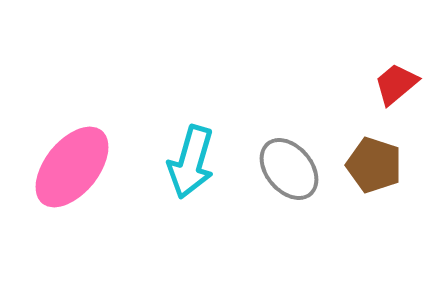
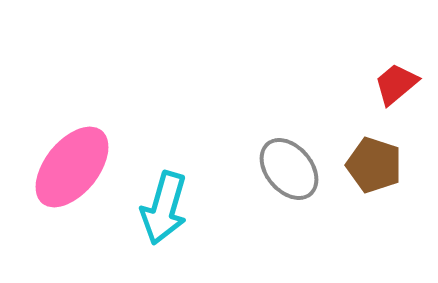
cyan arrow: moved 27 px left, 46 px down
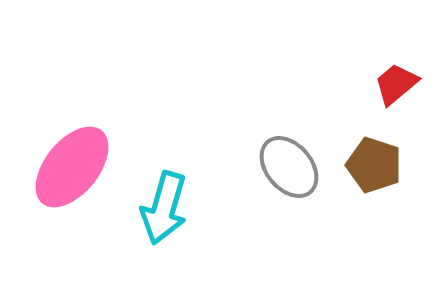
gray ellipse: moved 2 px up
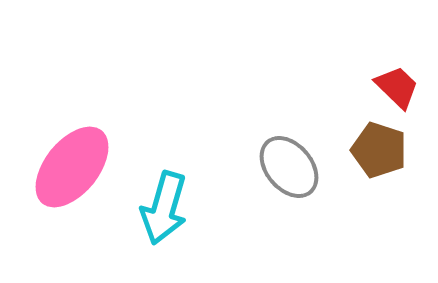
red trapezoid: moved 1 px right, 3 px down; rotated 84 degrees clockwise
brown pentagon: moved 5 px right, 15 px up
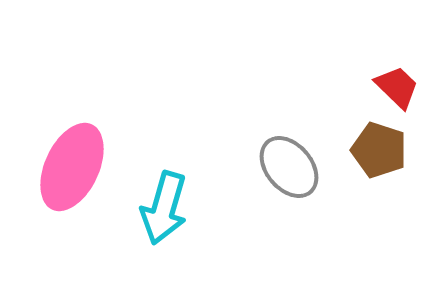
pink ellipse: rotated 14 degrees counterclockwise
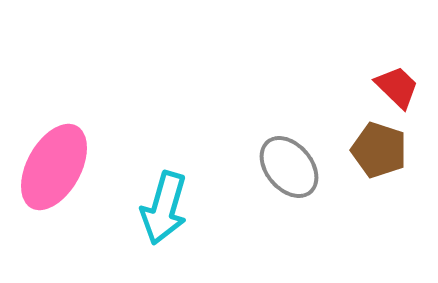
pink ellipse: moved 18 px left; rotated 4 degrees clockwise
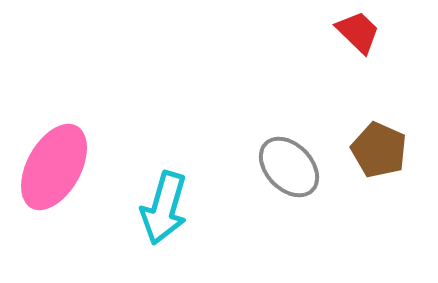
red trapezoid: moved 39 px left, 55 px up
brown pentagon: rotated 6 degrees clockwise
gray ellipse: rotated 4 degrees counterclockwise
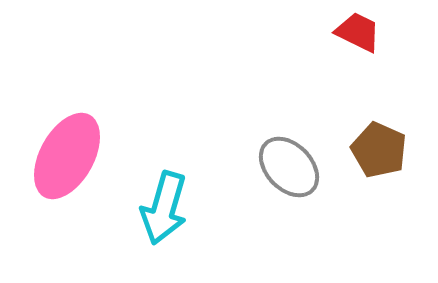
red trapezoid: rotated 18 degrees counterclockwise
pink ellipse: moved 13 px right, 11 px up
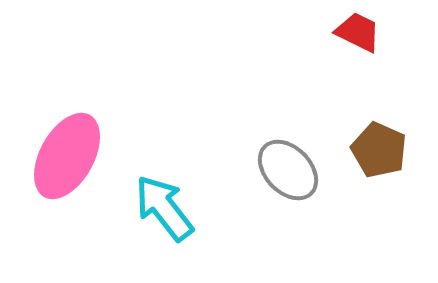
gray ellipse: moved 1 px left, 3 px down
cyan arrow: rotated 126 degrees clockwise
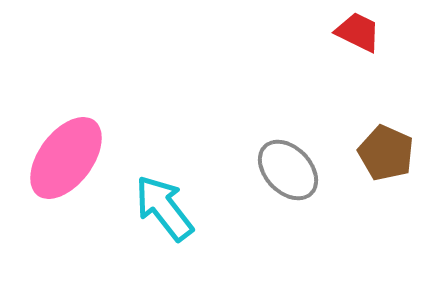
brown pentagon: moved 7 px right, 3 px down
pink ellipse: moved 1 px left, 2 px down; rotated 8 degrees clockwise
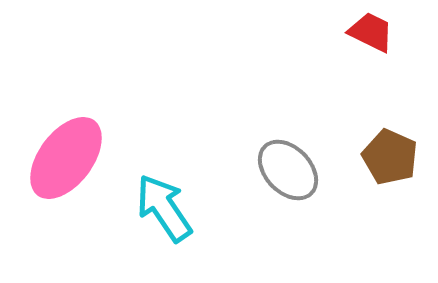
red trapezoid: moved 13 px right
brown pentagon: moved 4 px right, 4 px down
cyan arrow: rotated 4 degrees clockwise
